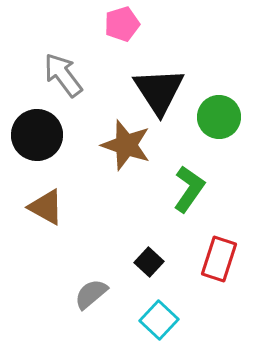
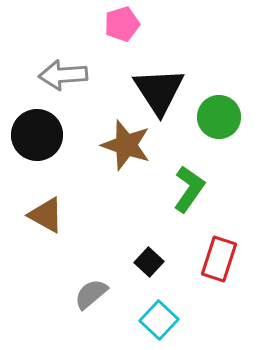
gray arrow: rotated 57 degrees counterclockwise
brown triangle: moved 8 px down
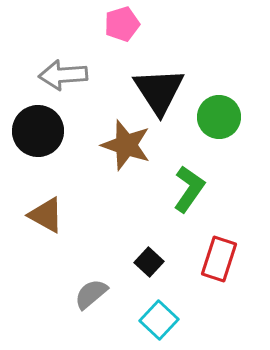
black circle: moved 1 px right, 4 px up
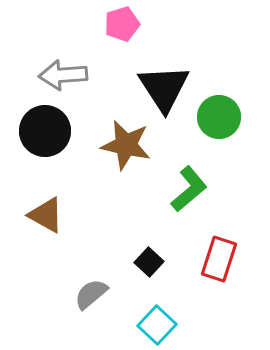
black triangle: moved 5 px right, 3 px up
black circle: moved 7 px right
brown star: rotated 6 degrees counterclockwise
green L-shape: rotated 15 degrees clockwise
cyan square: moved 2 px left, 5 px down
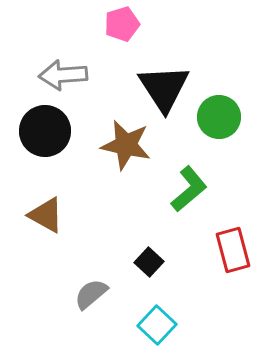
red rectangle: moved 14 px right, 9 px up; rotated 33 degrees counterclockwise
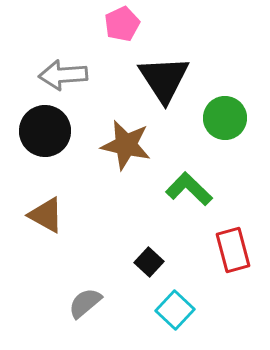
pink pentagon: rotated 8 degrees counterclockwise
black triangle: moved 9 px up
green circle: moved 6 px right, 1 px down
green L-shape: rotated 96 degrees counterclockwise
gray semicircle: moved 6 px left, 9 px down
cyan square: moved 18 px right, 15 px up
